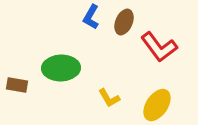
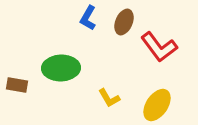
blue L-shape: moved 3 px left, 1 px down
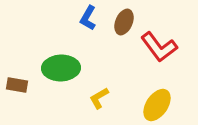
yellow L-shape: moved 10 px left; rotated 90 degrees clockwise
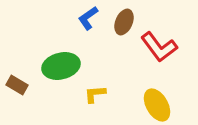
blue L-shape: rotated 25 degrees clockwise
green ellipse: moved 2 px up; rotated 12 degrees counterclockwise
brown rectangle: rotated 20 degrees clockwise
yellow L-shape: moved 4 px left, 4 px up; rotated 25 degrees clockwise
yellow ellipse: rotated 64 degrees counterclockwise
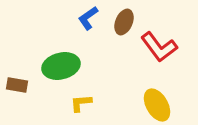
brown rectangle: rotated 20 degrees counterclockwise
yellow L-shape: moved 14 px left, 9 px down
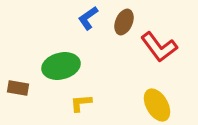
brown rectangle: moved 1 px right, 3 px down
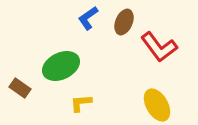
green ellipse: rotated 12 degrees counterclockwise
brown rectangle: moved 2 px right; rotated 25 degrees clockwise
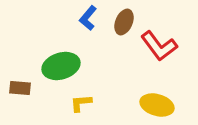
blue L-shape: rotated 15 degrees counterclockwise
red L-shape: moved 1 px up
green ellipse: rotated 9 degrees clockwise
brown rectangle: rotated 30 degrees counterclockwise
yellow ellipse: rotated 44 degrees counterclockwise
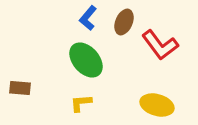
red L-shape: moved 1 px right, 1 px up
green ellipse: moved 25 px right, 6 px up; rotated 66 degrees clockwise
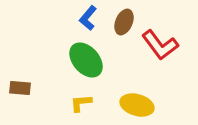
yellow ellipse: moved 20 px left
